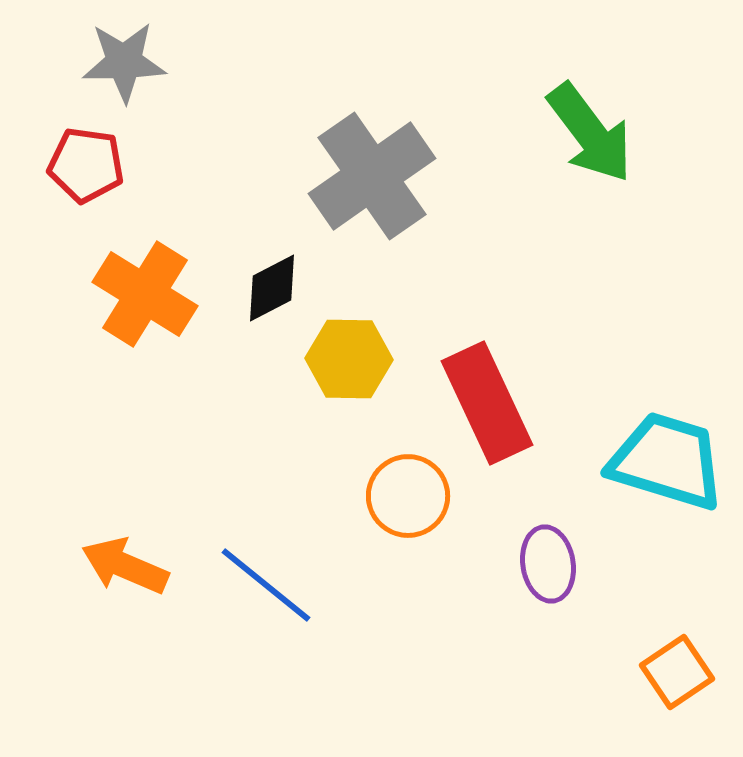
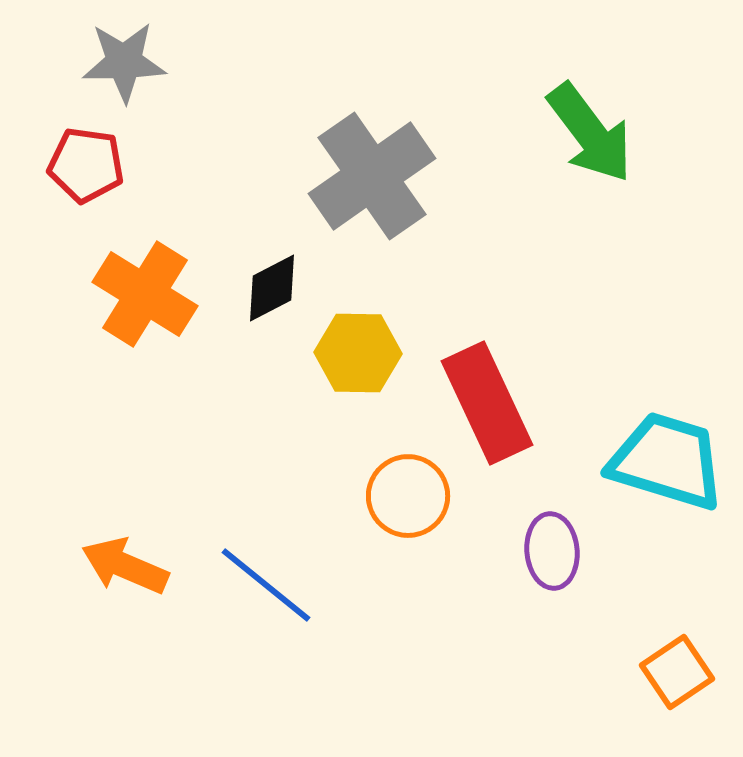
yellow hexagon: moved 9 px right, 6 px up
purple ellipse: moved 4 px right, 13 px up; rotated 4 degrees clockwise
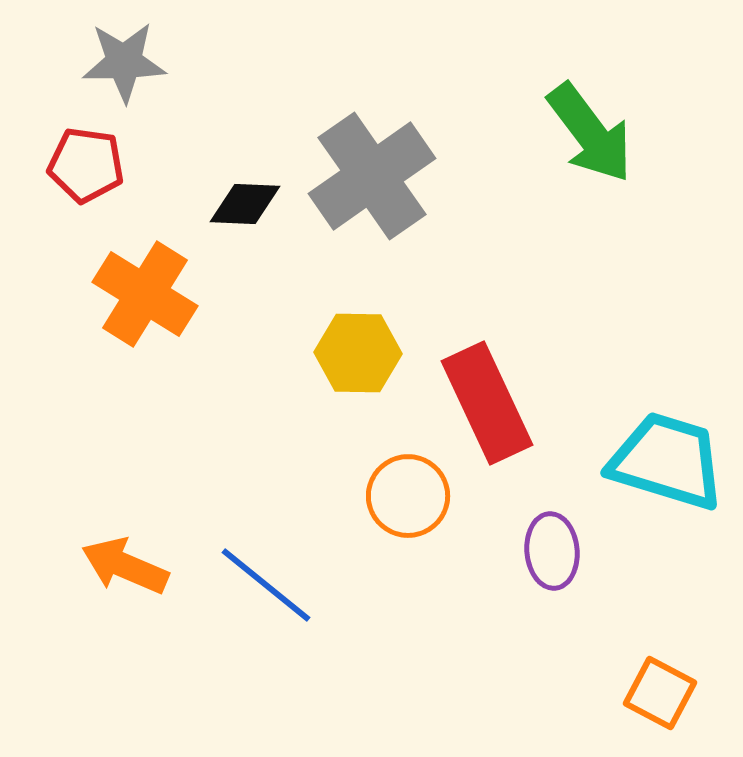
black diamond: moved 27 px left, 84 px up; rotated 30 degrees clockwise
orange square: moved 17 px left, 21 px down; rotated 28 degrees counterclockwise
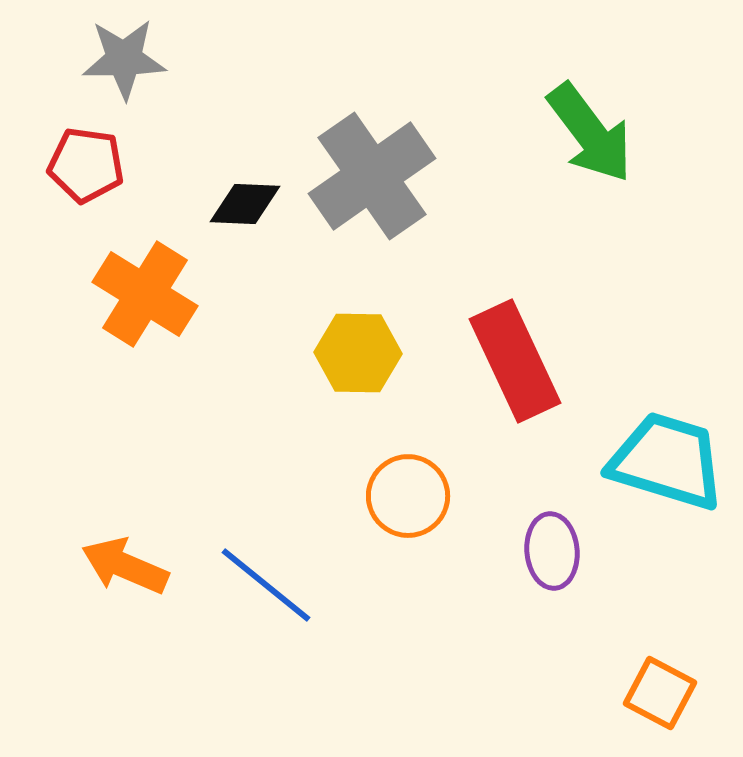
gray star: moved 3 px up
red rectangle: moved 28 px right, 42 px up
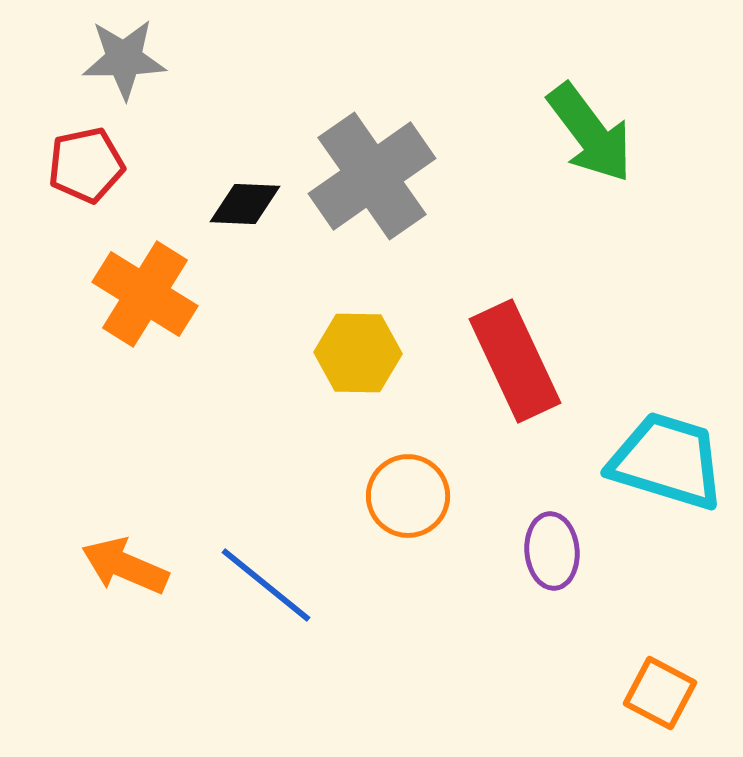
red pentagon: rotated 20 degrees counterclockwise
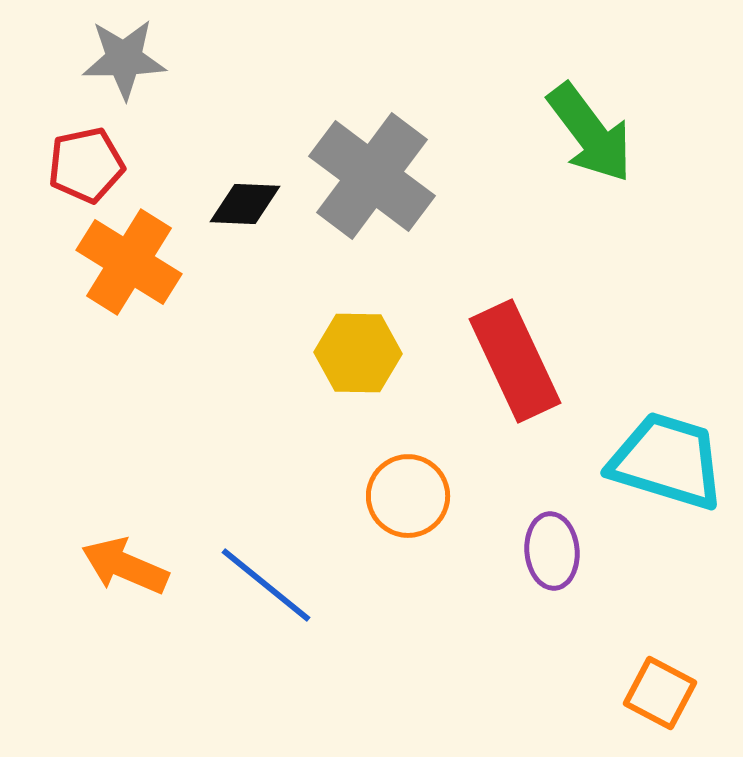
gray cross: rotated 18 degrees counterclockwise
orange cross: moved 16 px left, 32 px up
